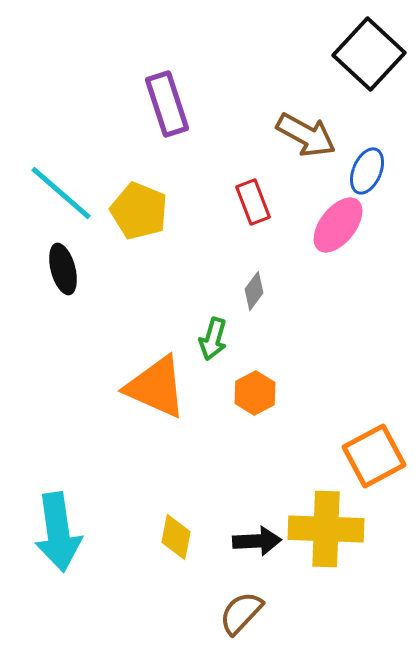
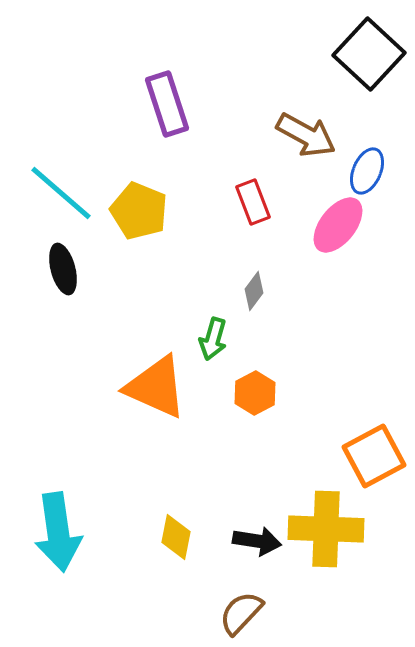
black arrow: rotated 12 degrees clockwise
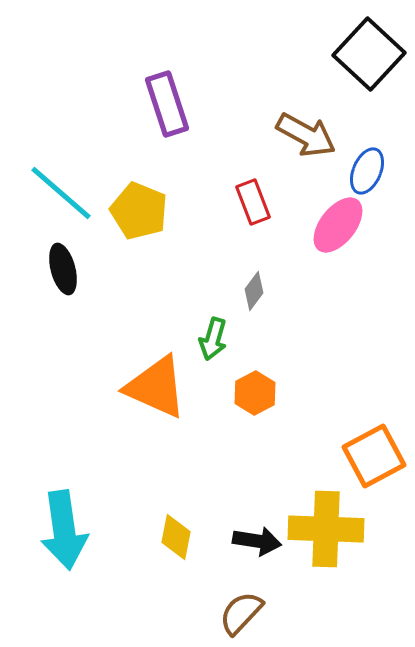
cyan arrow: moved 6 px right, 2 px up
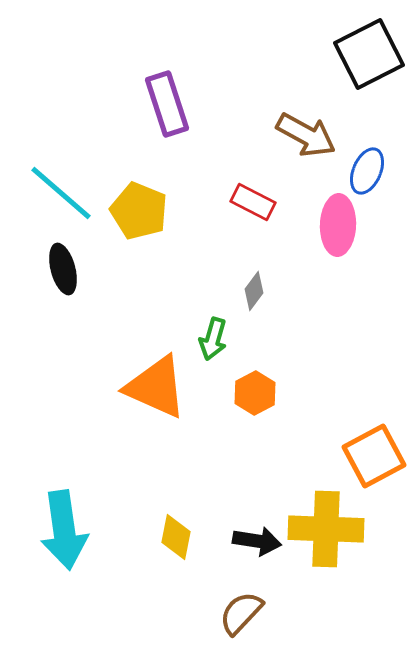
black square: rotated 20 degrees clockwise
red rectangle: rotated 42 degrees counterclockwise
pink ellipse: rotated 36 degrees counterclockwise
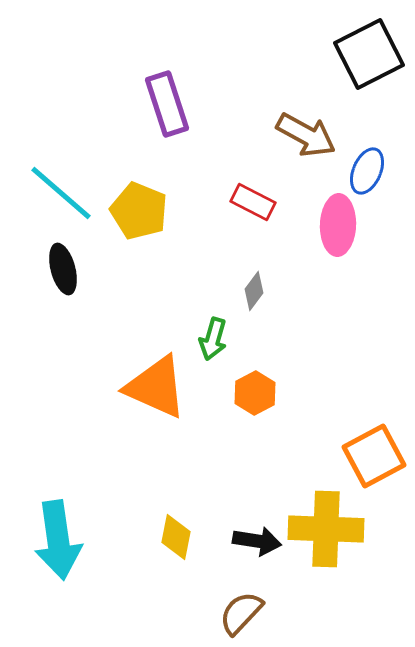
cyan arrow: moved 6 px left, 10 px down
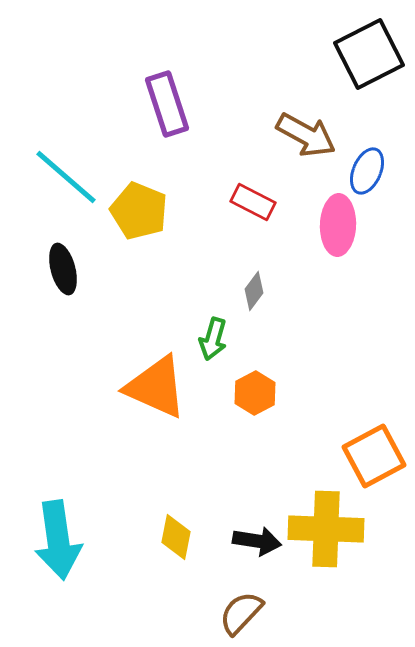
cyan line: moved 5 px right, 16 px up
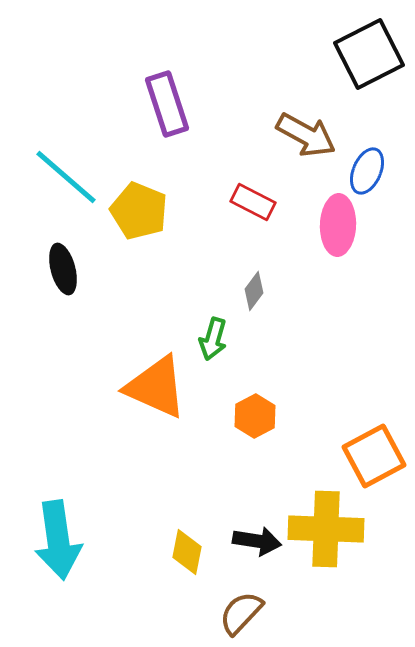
orange hexagon: moved 23 px down
yellow diamond: moved 11 px right, 15 px down
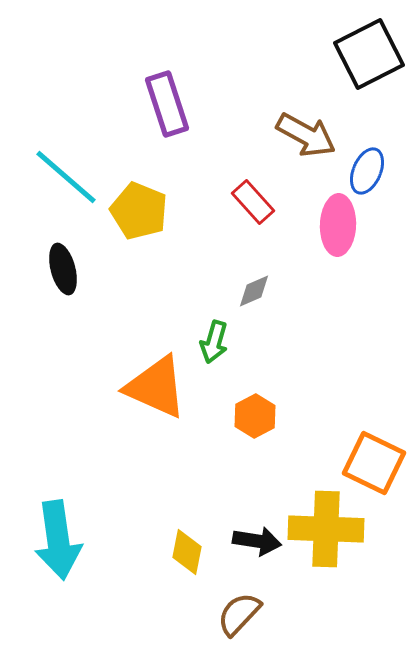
red rectangle: rotated 21 degrees clockwise
gray diamond: rotated 30 degrees clockwise
green arrow: moved 1 px right, 3 px down
orange square: moved 7 px down; rotated 36 degrees counterclockwise
brown semicircle: moved 2 px left, 1 px down
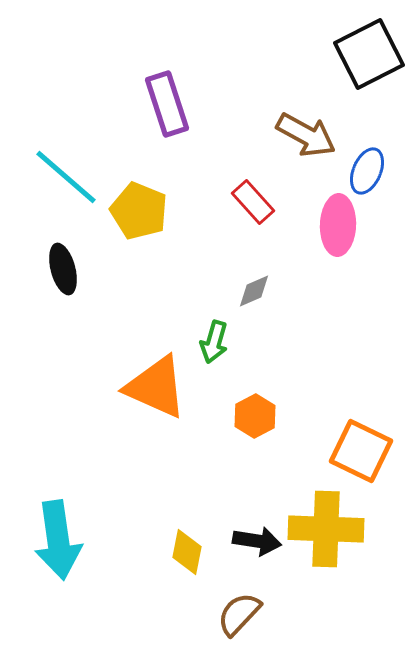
orange square: moved 13 px left, 12 px up
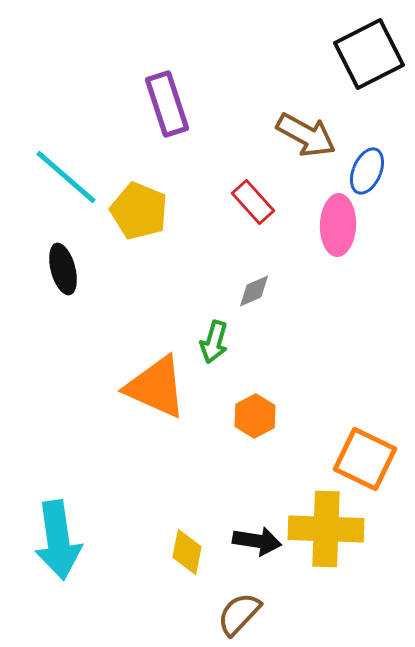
orange square: moved 4 px right, 8 px down
